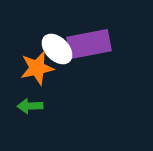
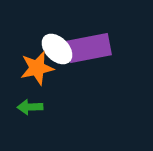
purple rectangle: moved 4 px down
green arrow: moved 1 px down
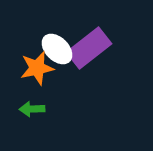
purple rectangle: rotated 27 degrees counterclockwise
green arrow: moved 2 px right, 2 px down
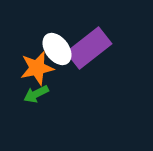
white ellipse: rotated 8 degrees clockwise
green arrow: moved 4 px right, 15 px up; rotated 25 degrees counterclockwise
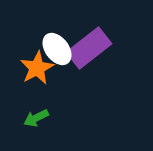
orange star: rotated 16 degrees counterclockwise
green arrow: moved 24 px down
